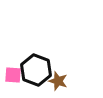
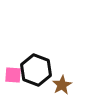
brown star: moved 4 px right, 4 px down; rotated 24 degrees clockwise
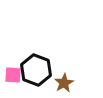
brown star: moved 2 px right, 2 px up
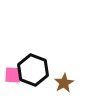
black hexagon: moved 3 px left
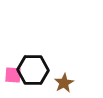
black hexagon: rotated 20 degrees counterclockwise
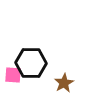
black hexagon: moved 2 px left, 7 px up
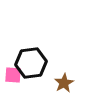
black hexagon: rotated 8 degrees counterclockwise
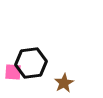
pink square: moved 3 px up
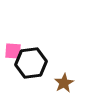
pink square: moved 21 px up
